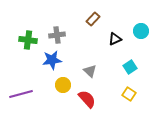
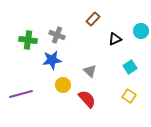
gray cross: rotated 28 degrees clockwise
yellow square: moved 2 px down
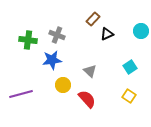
black triangle: moved 8 px left, 5 px up
